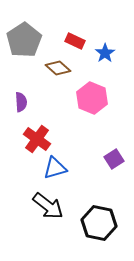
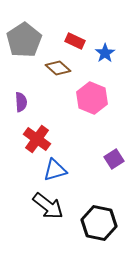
blue triangle: moved 2 px down
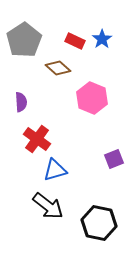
blue star: moved 3 px left, 14 px up
purple square: rotated 12 degrees clockwise
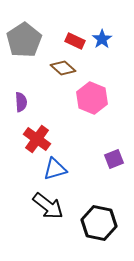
brown diamond: moved 5 px right
blue triangle: moved 1 px up
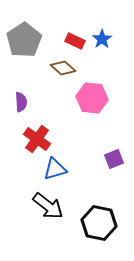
pink hexagon: rotated 16 degrees counterclockwise
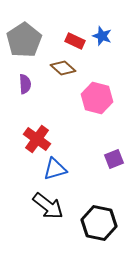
blue star: moved 3 px up; rotated 18 degrees counterclockwise
pink hexagon: moved 5 px right; rotated 8 degrees clockwise
purple semicircle: moved 4 px right, 18 px up
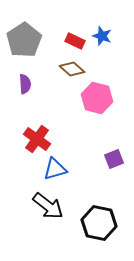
brown diamond: moved 9 px right, 1 px down
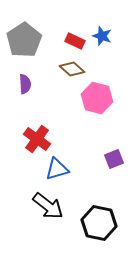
blue triangle: moved 2 px right
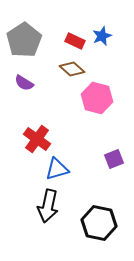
blue star: rotated 30 degrees clockwise
purple semicircle: moved 1 px left, 1 px up; rotated 126 degrees clockwise
black arrow: rotated 64 degrees clockwise
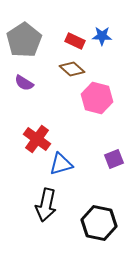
blue star: rotated 24 degrees clockwise
blue triangle: moved 4 px right, 5 px up
black arrow: moved 2 px left, 1 px up
